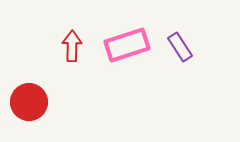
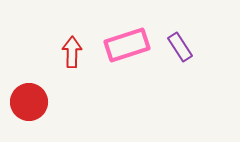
red arrow: moved 6 px down
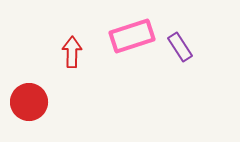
pink rectangle: moved 5 px right, 9 px up
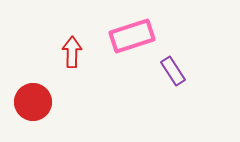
purple rectangle: moved 7 px left, 24 px down
red circle: moved 4 px right
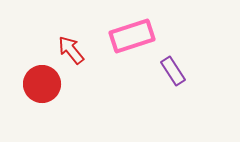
red arrow: moved 1 px left, 2 px up; rotated 40 degrees counterclockwise
red circle: moved 9 px right, 18 px up
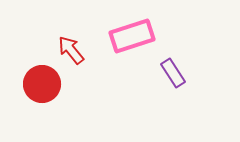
purple rectangle: moved 2 px down
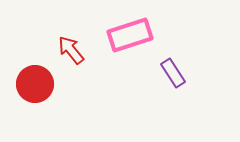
pink rectangle: moved 2 px left, 1 px up
red circle: moved 7 px left
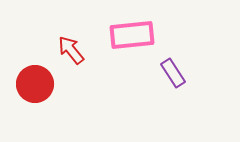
pink rectangle: moved 2 px right; rotated 12 degrees clockwise
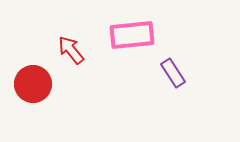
red circle: moved 2 px left
